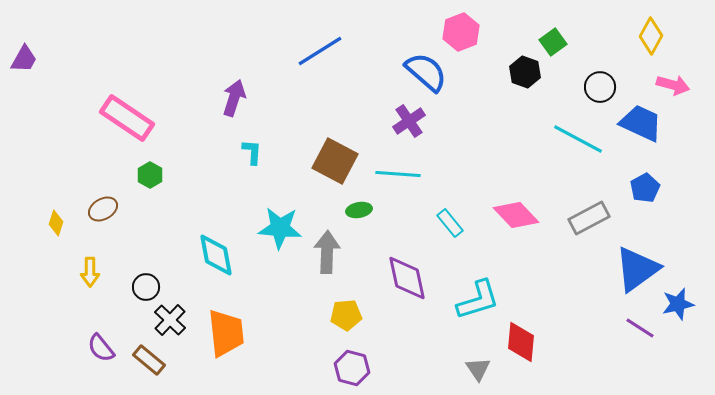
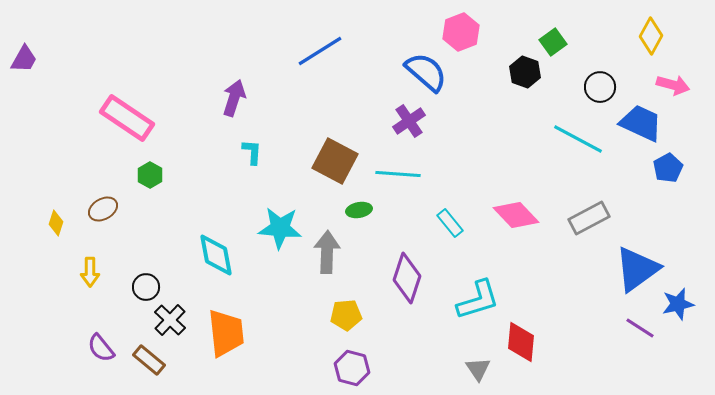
blue pentagon at (645, 188): moved 23 px right, 20 px up
purple diamond at (407, 278): rotated 30 degrees clockwise
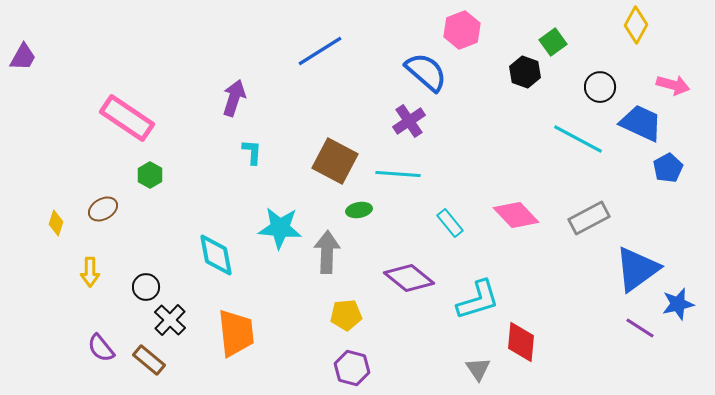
pink hexagon at (461, 32): moved 1 px right, 2 px up
yellow diamond at (651, 36): moved 15 px left, 11 px up
purple trapezoid at (24, 59): moved 1 px left, 2 px up
purple diamond at (407, 278): moved 2 px right; rotated 69 degrees counterclockwise
orange trapezoid at (226, 333): moved 10 px right
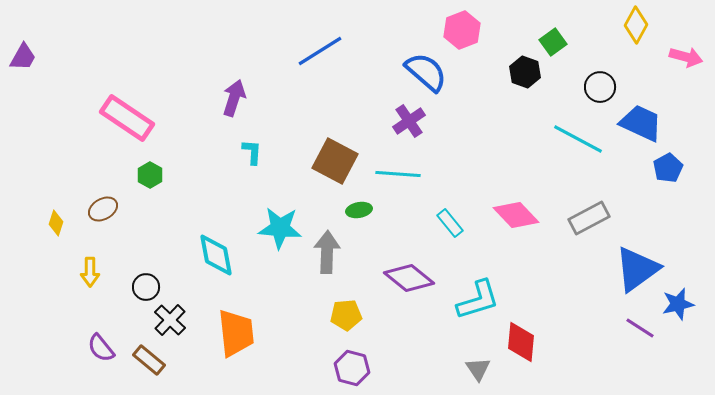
pink arrow at (673, 85): moved 13 px right, 28 px up
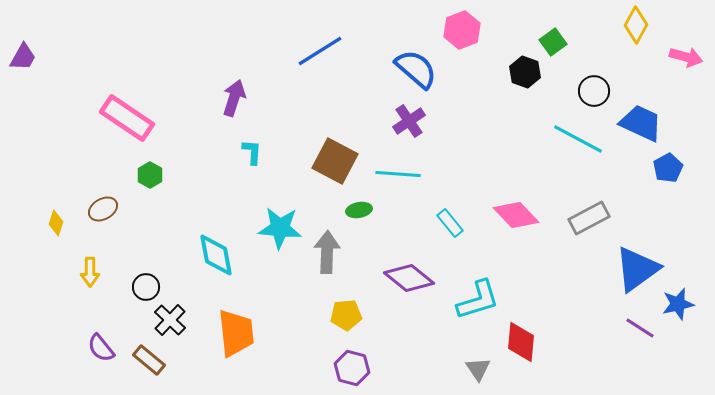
blue semicircle at (426, 72): moved 10 px left, 3 px up
black circle at (600, 87): moved 6 px left, 4 px down
